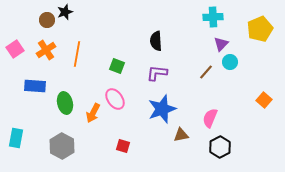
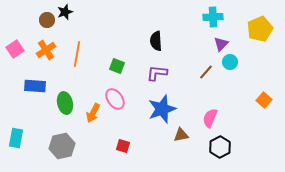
gray hexagon: rotated 20 degrees clockwise
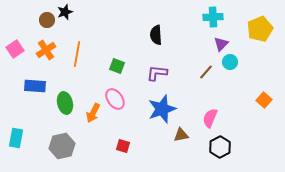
black semicircle: moved 6 px up
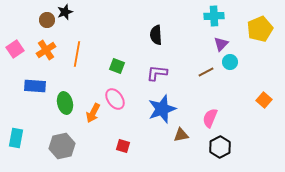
cyan cross: moved 1 px right, 1 px up
brown line: rotated 21 degrees clockwise
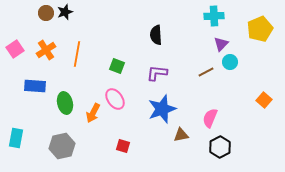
brown circle: moved 1 px left, 7 px up
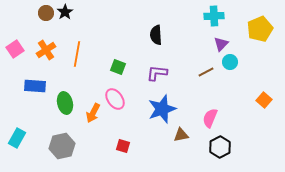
black star: rotated 14 degrees counterclockwise
green square: moved 1 px right, 1 px down
cyan rectangle: moved 1 px right; rotated 18 degrees clockwise
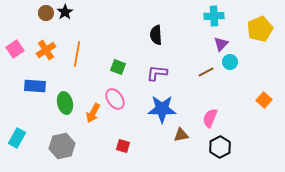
blue star: rotated 20 degrees clockwise
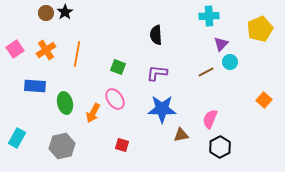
cyan cross: moved 5 px left
pink semicircle: moved 1 px down
red square: moved 1 px left, 1 px up
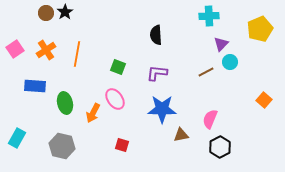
gray hexagon: rotated 25 degrees clockwise
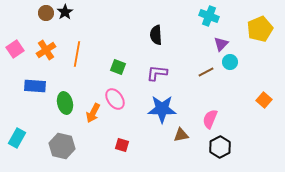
cyan cross: rotated 24 degrees clockwise
